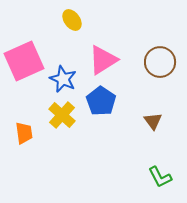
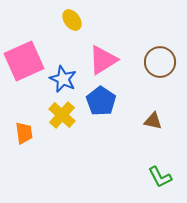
brown triangle: rotated 42 degrees counterclockwise
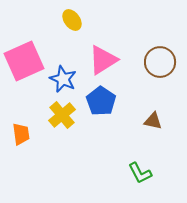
yellow cross: rotated 8 degrees clockwise
orange trapezoid: moved 3 px left, 1 px down
green L-shape: moved 20 px left, 4 px up
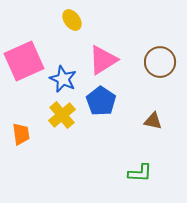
green L-shape: rotated 60 degrees counterclockwise
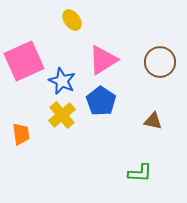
blue star: moved 1 px left, 2 px down
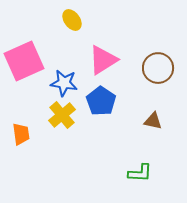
brown circle: moved 2 px left, 6 px down
blue star: moved 2 px right, 2 px down; rotated 16 degrees counterclockwise
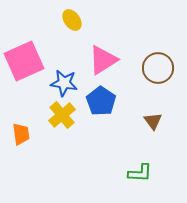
brown triangle: rotated 42 degrees clockwise
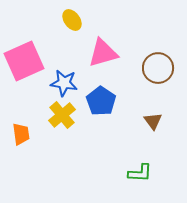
pink triangle: moved 7 px up; rotated 16 degrees clockwise
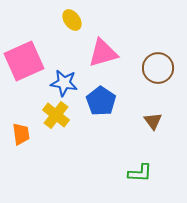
yellow cross: moved 6 px left; rotated 12 degrees counterclockwise
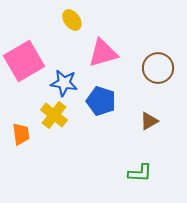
pink square: rotated 6 degrees counterclockwise
blue pentagon: rotated 16 degrees counterclockwise
yellow cross: moved 2 px left
brown triangle: moved 4 px left; rotated 36 degrees clockwise
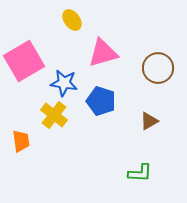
orange trapezoid: moved 7 px down
